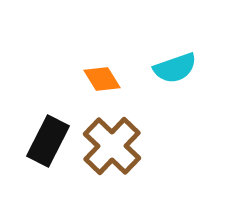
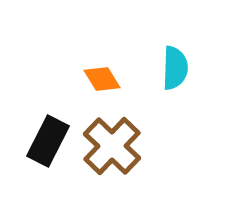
cyan semicircle: rotated 69 degrees counterclockwise
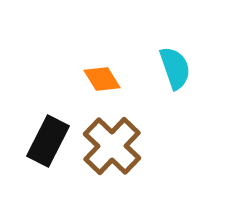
cyan semicircle: rotated 21 degrees counterclockwise
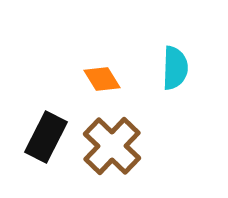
cyan semicircle: rotated 21 degrees clockwise
black rectangle: moved 2 px left, 4 px up
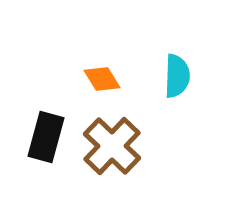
cyan semicircle: moved 2 px right, 8 px down
black rectangle: rotated 12 degrees counterclockwise
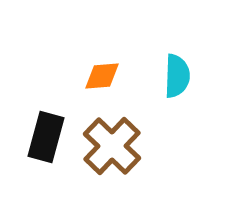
orange diamond: moved 3 px up; rotated 63 degrees counterclockwise
